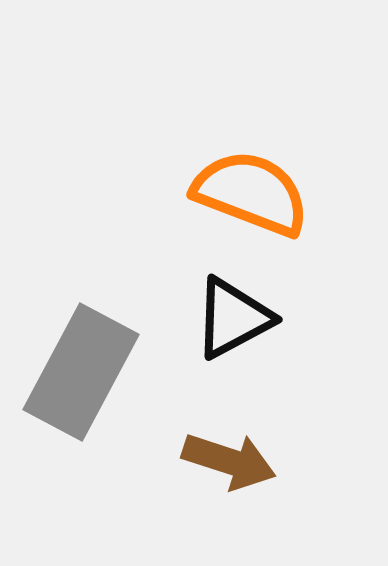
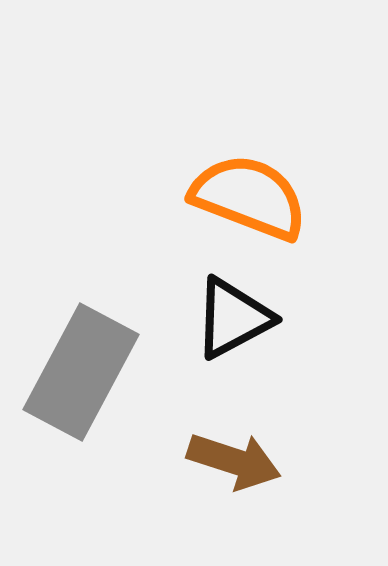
orange semicircle: moved 2 px left, 4 px down
brown arrow: moved 5 px right
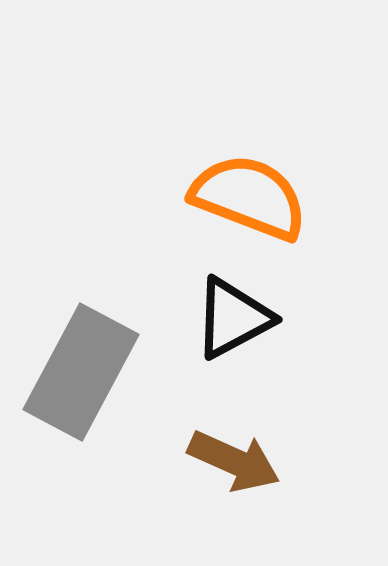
brown arrow: rotated 6 degrees clockwise
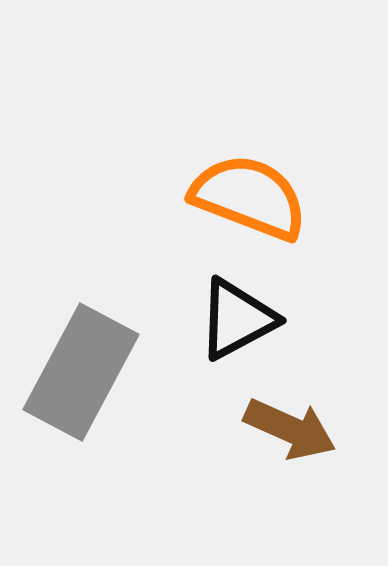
black triangle: moved 4 px right, 1 px down
brown arrow: moved 56 px right, 32 px up
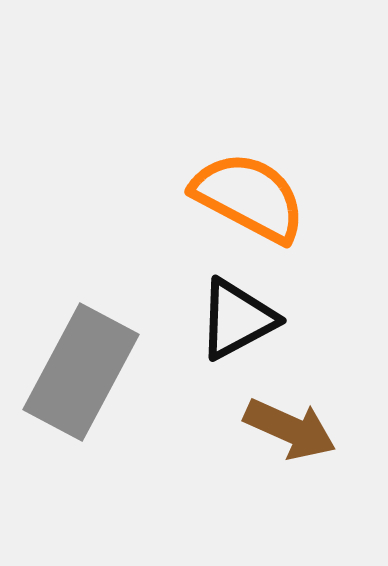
orange semicircle: rotated 7 degrees clockwise
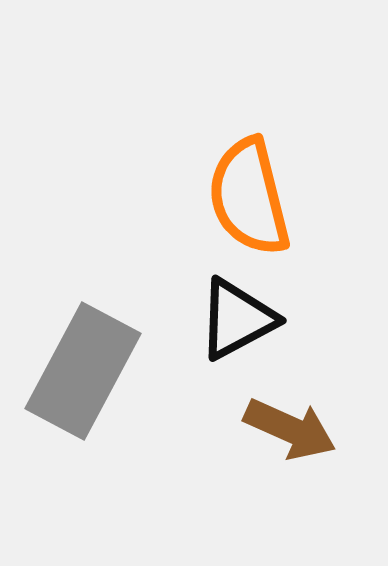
orange semicircle: rotated 132 degrees counterclockwise
gray rectangle: moved 2 px right, 1 px up
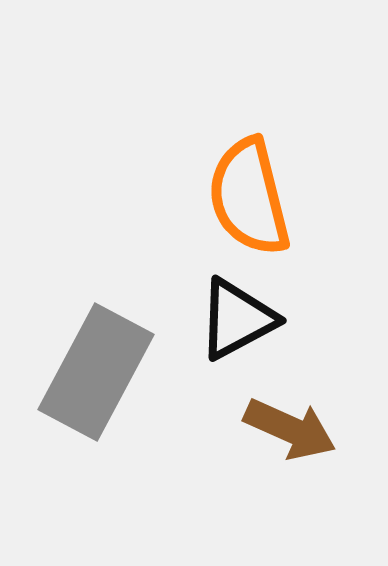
gray rectangle: moved 13 px right, 1 px down
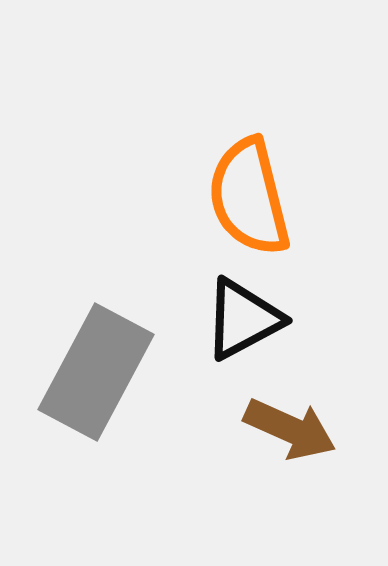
black triangle: moved 6 px right
